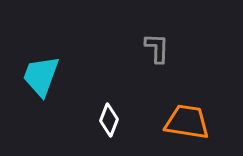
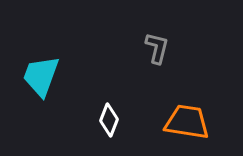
gray L-shape: rotated 12 degrees clockwise
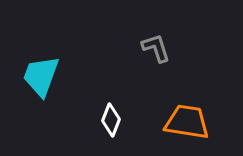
gray L-shape: moved 1 px left; rotated 32 degrees counterclockwise
white diamond: moved 2 px right
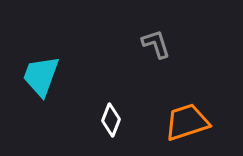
gray L-shape: moved 4 px up
orange trapezoid: rotated 27 degrees counterclockwise
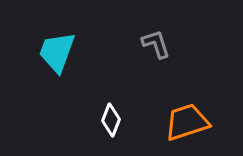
cyan trapezoid: moved 16 px right, 24 px up
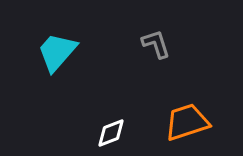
cyan trapezoid: rotated 21 degrees clockwise
white diamond: moved 13 px down; rotated 48 degrees clockwise
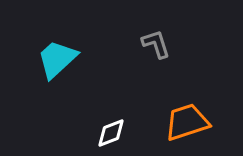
cyan trapezoid: moved 7 px down; rotated 6 degrees clockwise
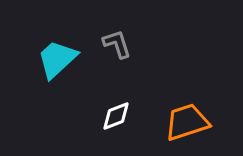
gray L-shape: moved 39 px left
white diamond: moved 5 px right, 17 px up
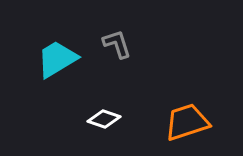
cyan trapezoid: rotated 12 degrees clockwise
white diamond: moved 12 px left, 3 px down; rotated 40 degrees clockwise
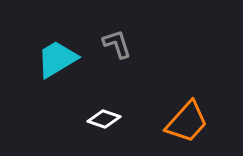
orange trapezoid: rotated 150 degrees clockwise
